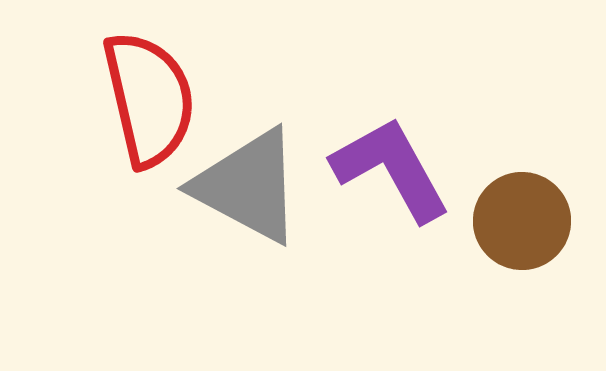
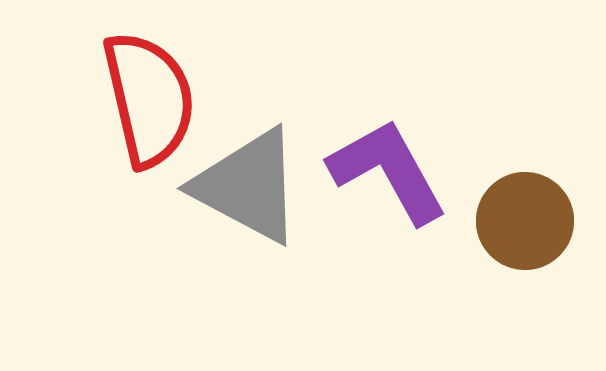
purple L-shape: moved 3 px left, 2 px down
brown circle: moved 3 px right
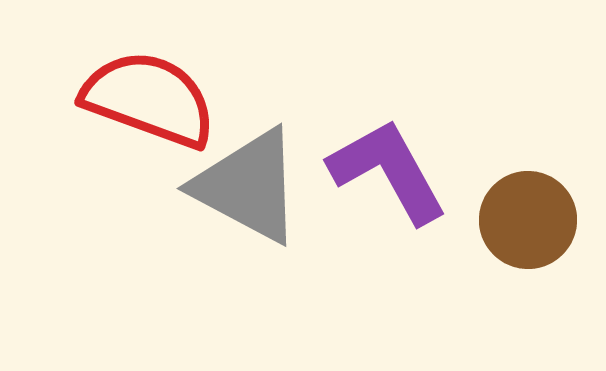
red semicircle: rotated 57 degrees counterclockwise
brown circle: moved 3 px right, 1 px up
